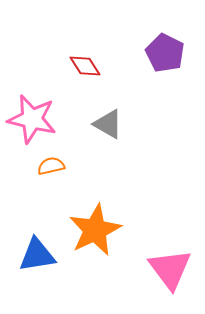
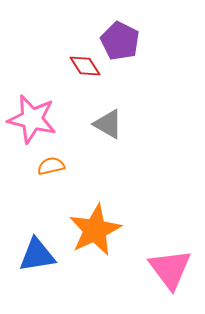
purple pentagon: moved 45 px left, 12 px up
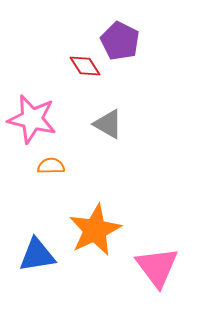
orange semicircle: rotated 12 degrees clockwise
pink triangle: moved 13 px left, 2 px up
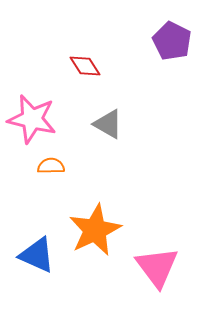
purple pentagon: moved 52 px right
blue triangle: rotated 33 degrees clockwise
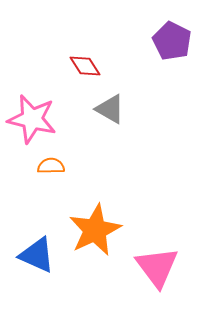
gray triangle: moved 2 px right, 15 px up
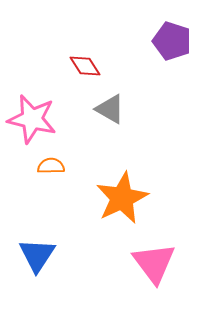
purple pentagon: rotated 9 degrees counterclockwise
orange star: moved 27 px right, 32 px up
blue triangle: rotated 39 degrees clockwise
pink triangle: moved 3 px left, 4 px up
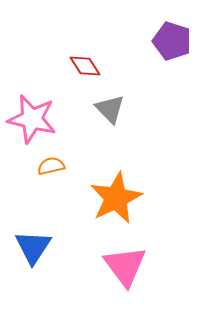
gray triangle: rotated 16 degrees clockwise
orange semicircle: rotated 12 degrees counterclockwise
orange star: moved 6 px left
blue triangle: moved 4 px left, 8 px up
pink triangle: moved 29 px left, 3 px down
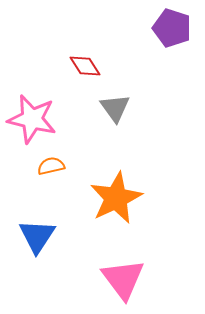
purple pentagon: moved 13 px up
gray triangle: moved 5 px right, 1 px up; rotated 8 degrees clockwise
blue triangle: moved 4 px right, 11 px up
pink triangle: moved 2 px left, 13 px down
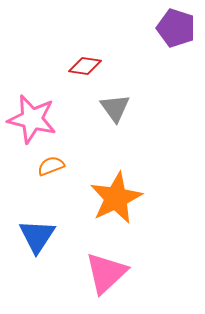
purple pentagon: moved 4 px right
red diamond: rotated 48 degrees counterclockwise
orange semicircle: rotated 8 degrees counterclockwise
pink triangle: moved 17 px left, 6 px up; rotated 24 degrees clockwise
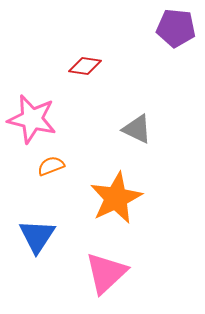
purple pentagon: rotated 12 degrees counterclockwise
gray triangle: moved 22 px right, 21 px down; rotated 28 degrees counterclockwise
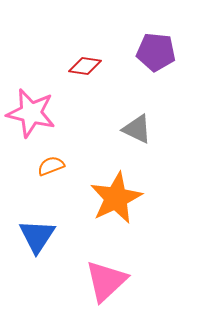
purple pentagon: moved 20 px left, 24 px down
pink star: moved 1 px left, 6 px up
pink triangle: moved 8 px down
